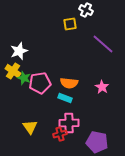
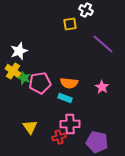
pink cross: moved 1 px right, 1 px down
red cross: moved 1 px left, 3 px down
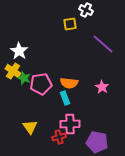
white star: rotated 18 degrees counterclockwise
pink pentagon: moved 1 px right, 1 px down
cyan rectangle: rotated 48 degrees clockwise
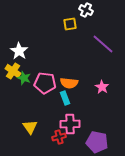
pink pentagon: moved 4 px right, 1 px up; rotated 15 degrees clockwise
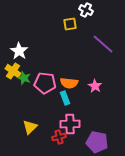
pink star: moved 7 px left, 1 px up
yellow triangle: rotated 21 degrees clockwise
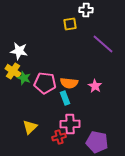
white cross: rotated 24 degrees counterclockwise
white star: rotated 24 degrees counterclockwise
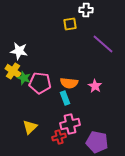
pink pentagon: moved 5 px left
pink cross: rotated 12 degrees counterclockwise
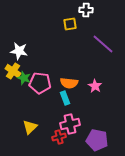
purple pentagon: moved 2 px up
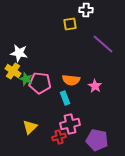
white star: moved 2 px down
green star: moved 2 px right, 1 px down
orange semicircle: moved 2 px right, 3 px up
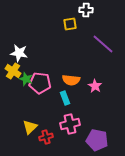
red cross: moved 13 px left
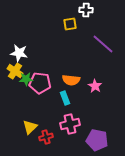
yellow cross: moved 2 px right
green star: rotated 24 degrees counterclockwise
